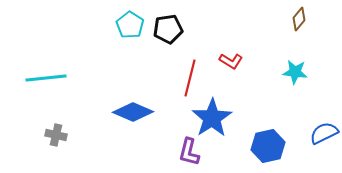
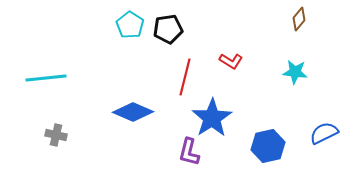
red line: moved 5 px left, 1 px up
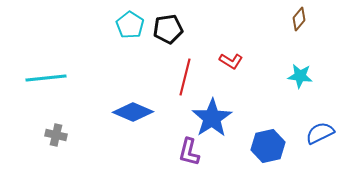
cyan star: moved 5 px right, 4 px down
blue semicircle: moved 4 px left
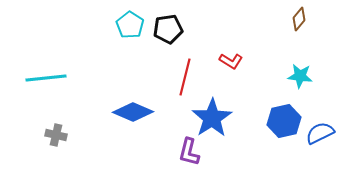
blue hexagon: moved 16 px right, 25 px up
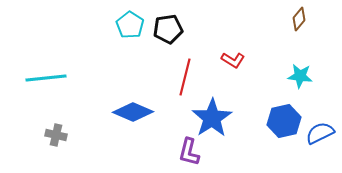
red L-shape: moved 2 px right, 1 px up
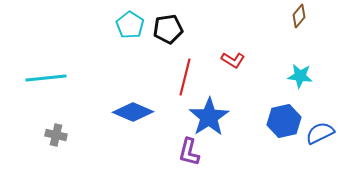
brown diamond: moved 3 px up
blue star: moved 3 px left, 1 px up
